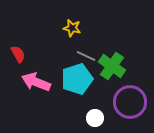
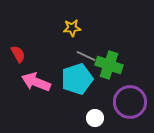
yellow star: rotated 18 degrees counterclockwise
green cross: moved 3 px left, 1 px up; rotated 16 degrees counterclockwise
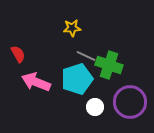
white circle: moved 11 px up
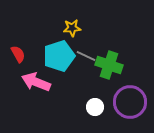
cyan pentagon: moved 18 px left, 23 px up
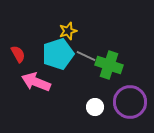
yellow star: moved 4 px left, 3 px down; rotated 12 degrees counterclockwise
cyan pentagon: moved 1 px left, 2 px up
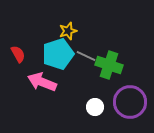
pink arrow: moved 6 px right
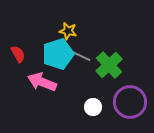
yellow star: rotated 30 degrees clockwise
gray line: moved 5 px left
green cross: rotated 28 degrees clockwise
white circle: moved 2 px left
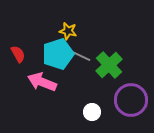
purple circle: moved 1 px right, 2 px up
white circle: moved 1 px left, 5 px down
